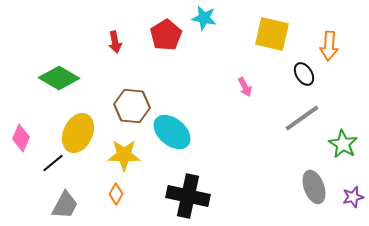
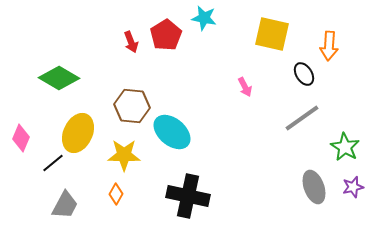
red arrow: moved 16 px right; rotated 10 degrees counterclockwise
green star: moved 2 px right, 3 px down
purple star: moved 10 px up
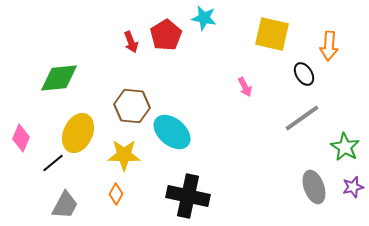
green diamond: rotated 36 degrees counterclockwise
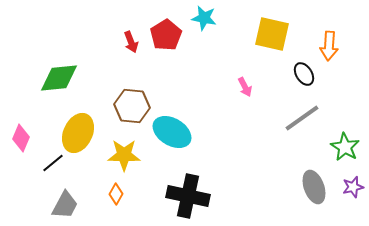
cyan ellipse: rotated 9 degrees counterclockwise
